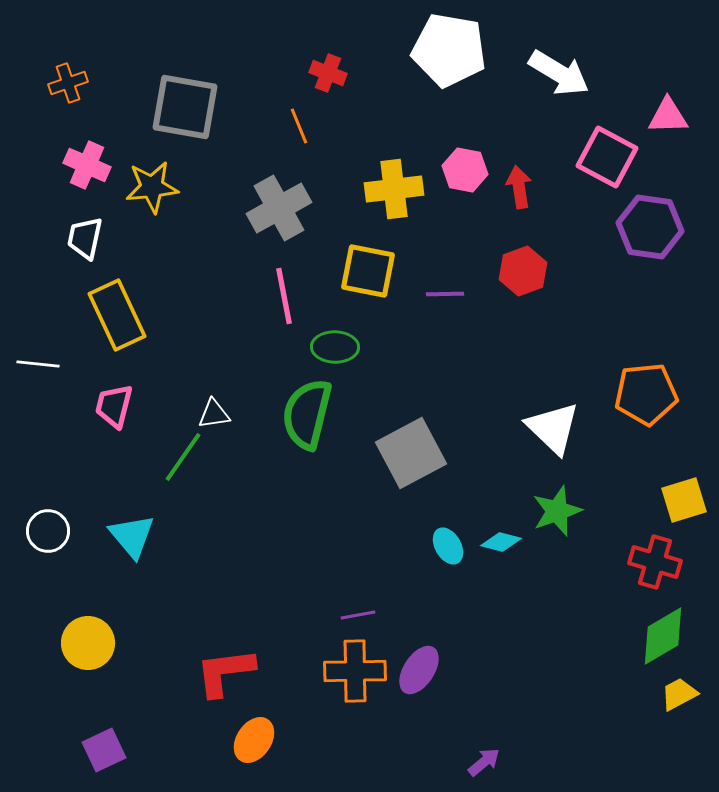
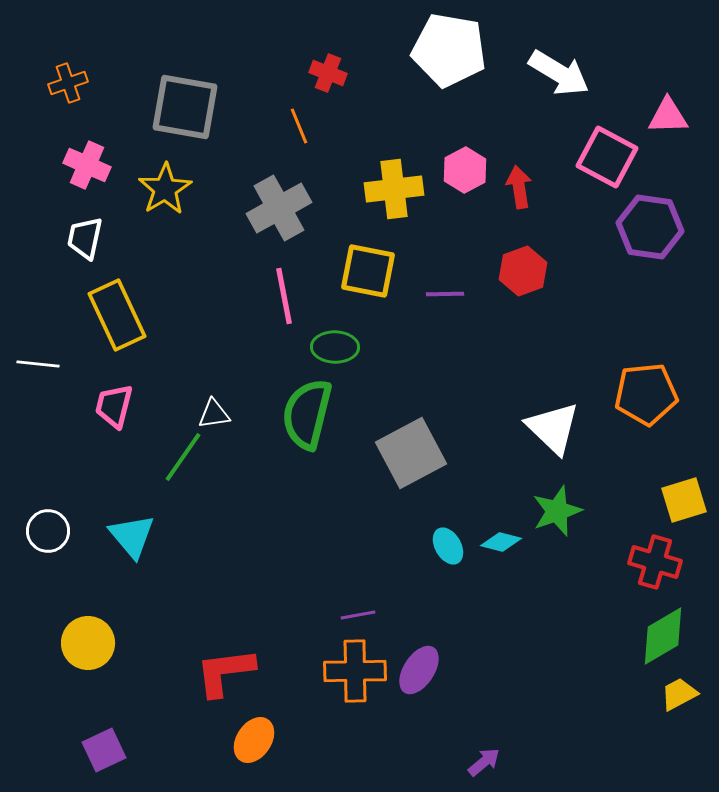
pink hexagon at (465, 170): rotated 21 degrees clockwise
yellow star at (152, 187): moved 13 px right, 2 px down; rotated 26 degrees counterclockwise
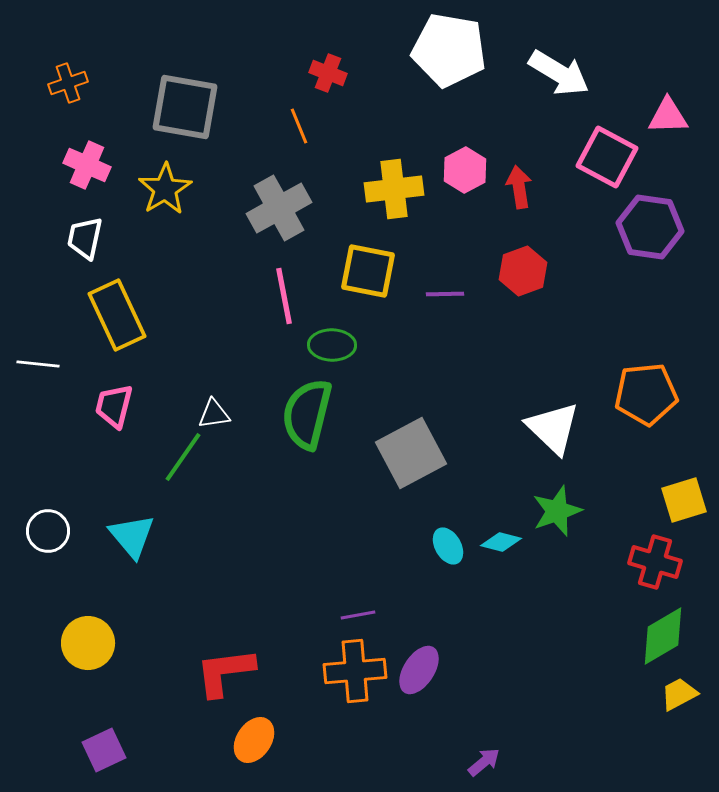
green ellipse at (335, 347): moved 3 px left, 2 px up
orange cross at (355, 671): rotated 4 degrees counterclockwise
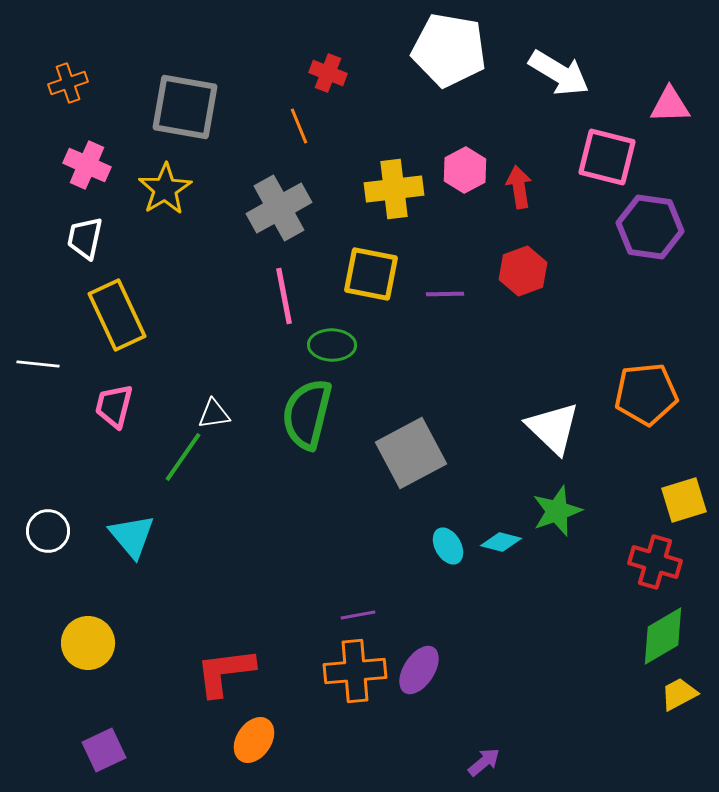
pink triangle at (668, 116): moved 2 px right, 11 px up
pink square at (607, 157): rotated 14 degrees counterclockwise
yellow square at (368, 271): moved 3 px right, 3 px down
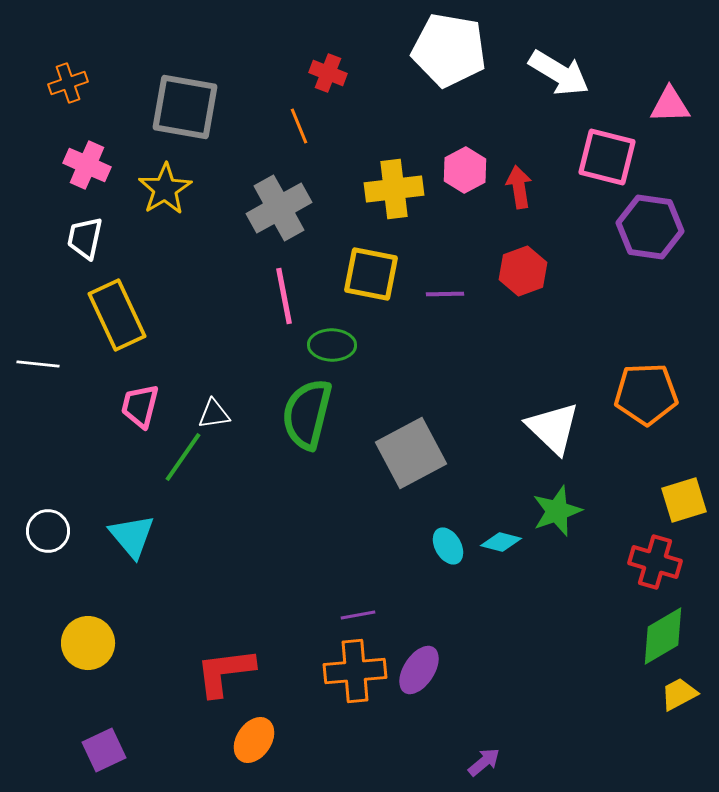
orange pentagon at (646, 394): rotated 4 degrees clockwise
pink trapezoid at (114, 406): moved 26 px right
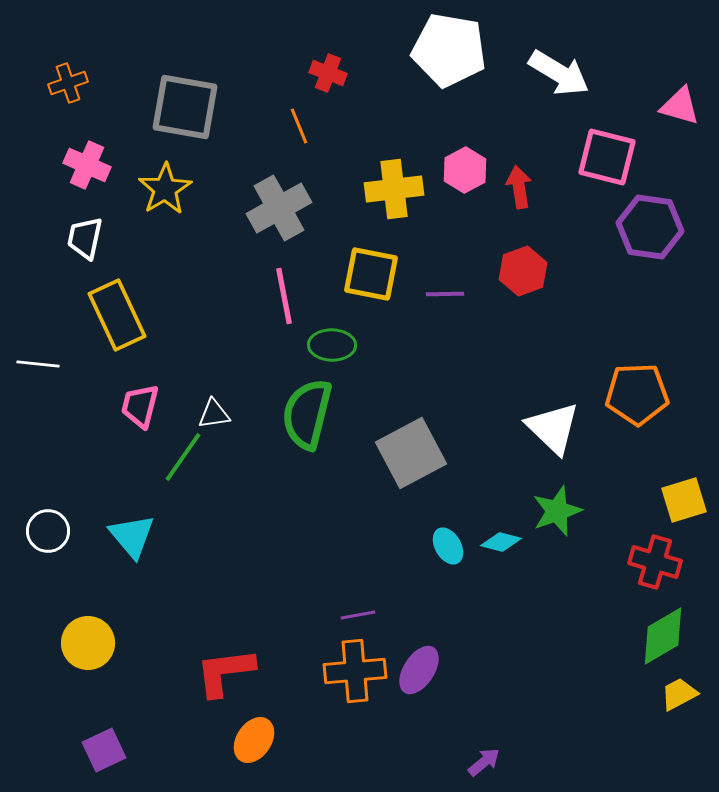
pink triangle at (670, 105): moved 10 px right, 1 px down; rotated 18 degrees clockwise
orange pentagon at (646, 394): moved 9 px left
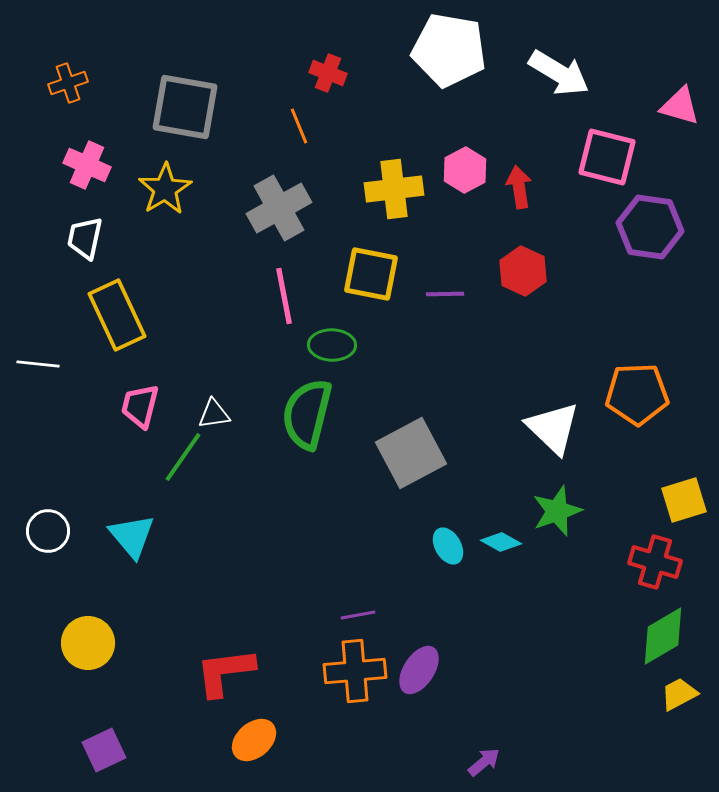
red hexagon at (523, 271): rotated 15 degrees counterclockwise
cyan diamond at (501, 542): rotated 15 degrees clockwise
orange ellipse at (254, 740): rotated 15 degrees clockwise
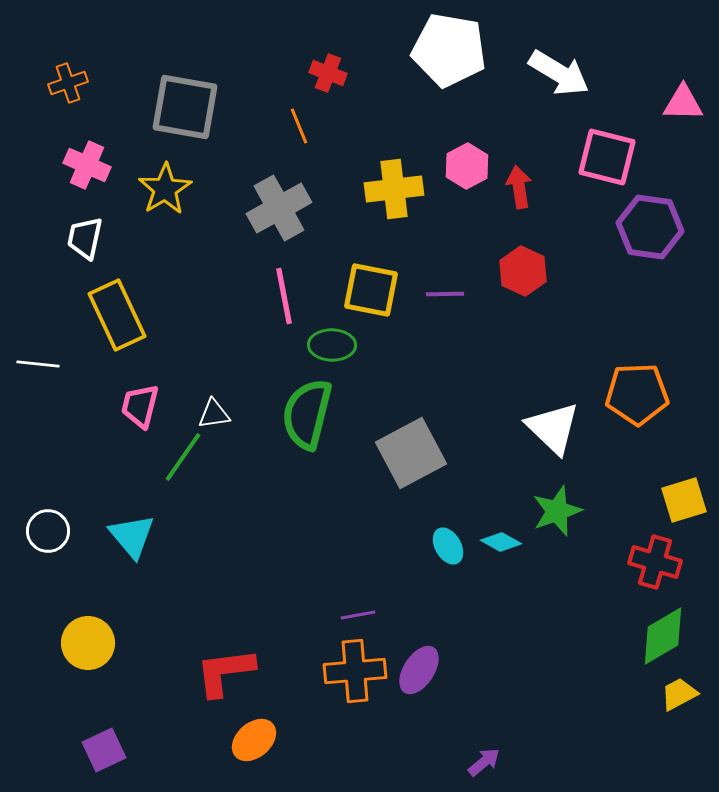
pink triangle at (680, 106): moved 3 px right, 3 px up; rotated 15 degrees counterclockwise
pink hexagon at (465, 170): moved 2 px right, 4 px up
yellow square at (371, 274): moved 16 px down
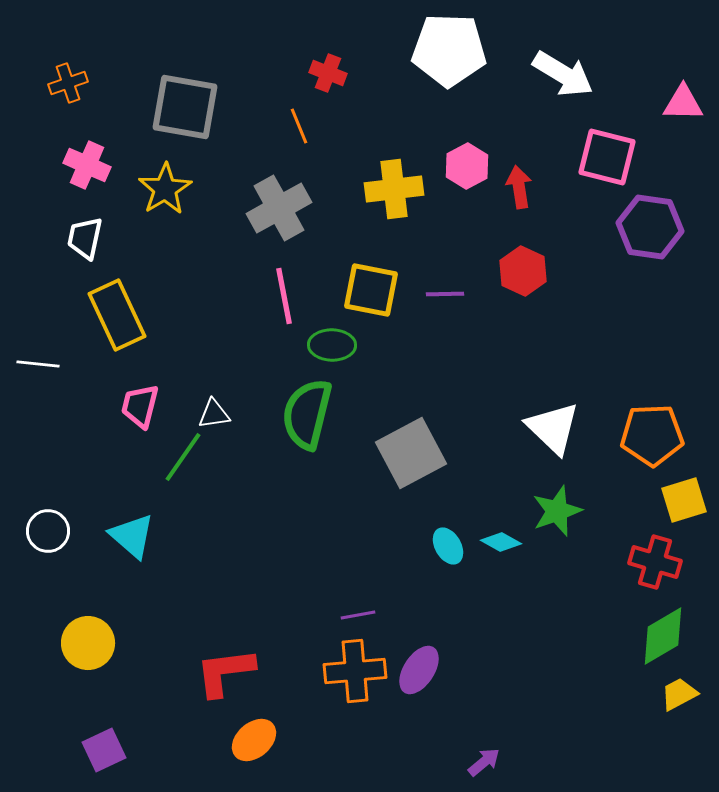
white pentagon at (449, 50): rotated 8 degrees counterclockwise
white arrow at (559, 73): moved 4 px right, 1 px down
orange pentagon at (637, 394): moved 15 px right, 41 px down
cyan triangle at (132, 536): rotated 9 degrees counterclockwise
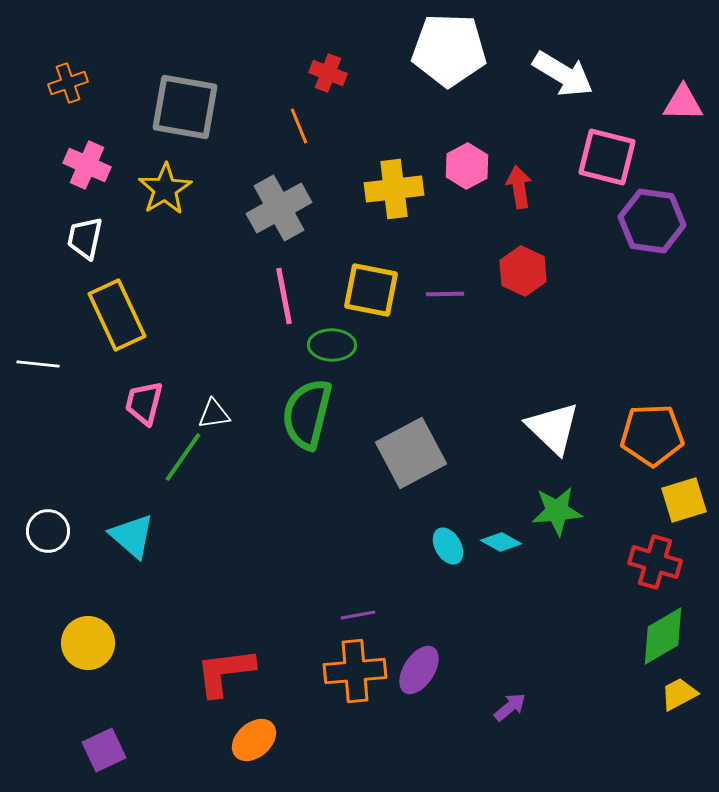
purple hexagon at (650, 227): moved 2 px right, 6 px up
pink trapezoid at (140, 406): moved 4 px right, 3 px up
green star at (557, 511): rotated 15 degrees clockwise
purple arrow at (484, 762): moved 26 px right, 55 px up
